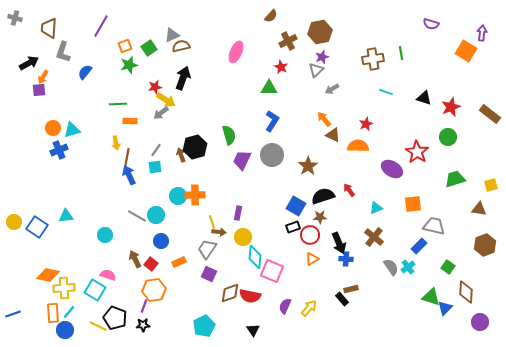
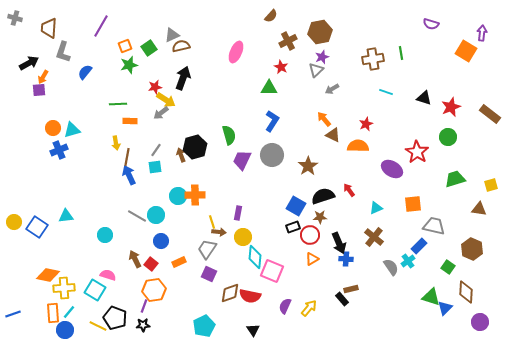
brown hexagon at (485, 245): moved 13 px left, 4 px down; rotated 15 degrees counterclockwise
cyan cross at (408, 267): moved 6 px up
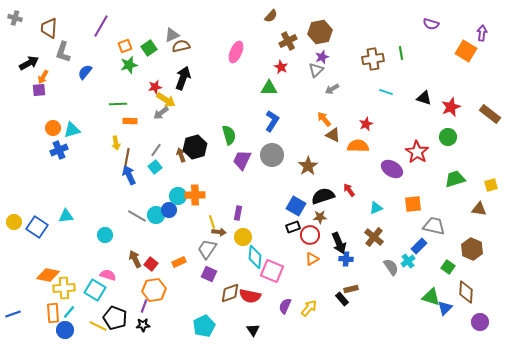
cyan square at (155, 167): rotated 32 degrees counterclockwise
blue circle at (161, 241): moved 8 px right, 31 px up
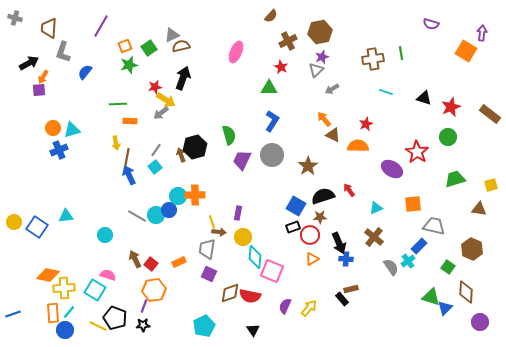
gray trapezoid at (207, 249): rotated 25 degrees counterclockwise
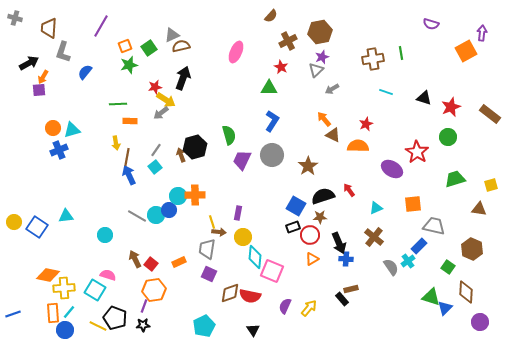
orange square at (466, 51): rotated 30 degrees clockwise
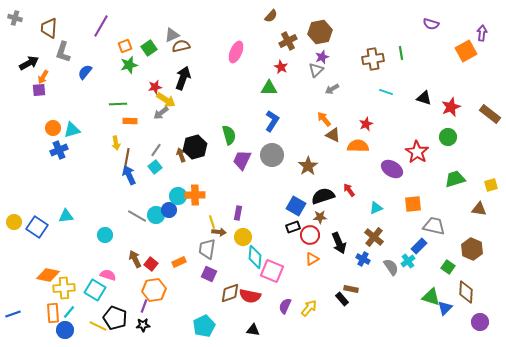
blue cross at (346, 259): moved 17 px right; rotated 24 degrees clockwise
brown rectangle at (351, 289): rotated 24 degrees clockwise
black triangle at (253, 330): rotated 48 degrees counterclockwise
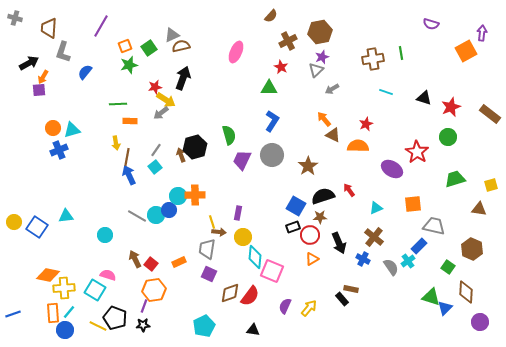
red semicircle at (250, 296): rotated 65 degrees counterclockwise
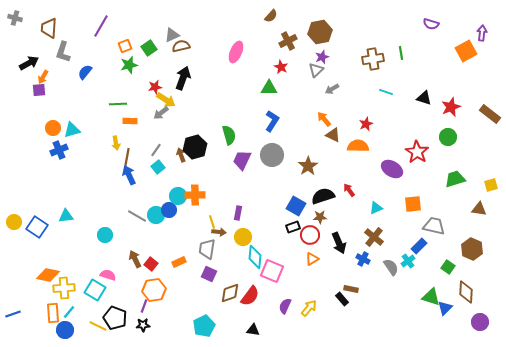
cyan square at (155, 167): moved 3 px right
